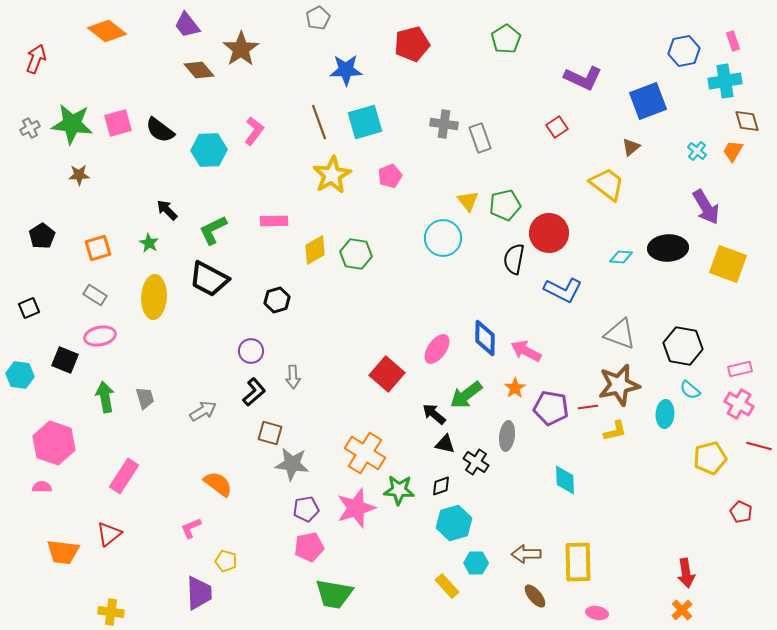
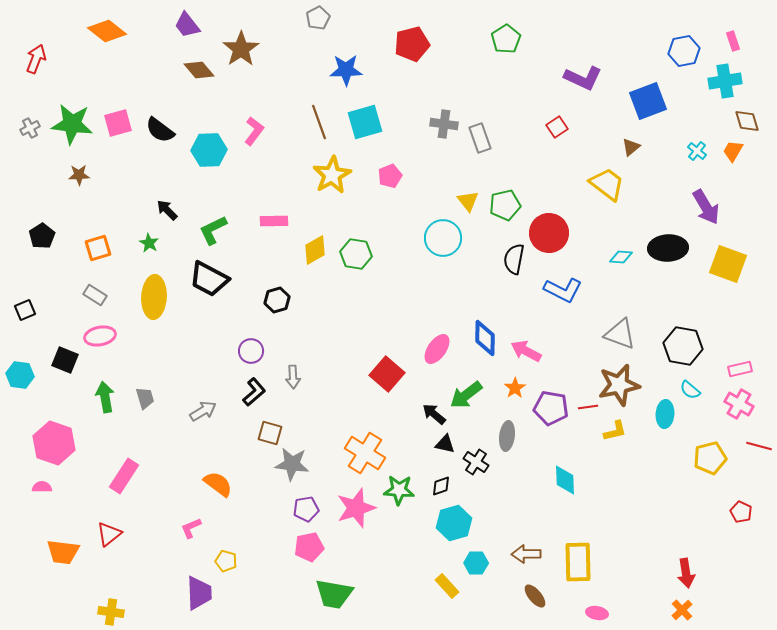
black square at (29, 308): moved 4 px left, 2 px down
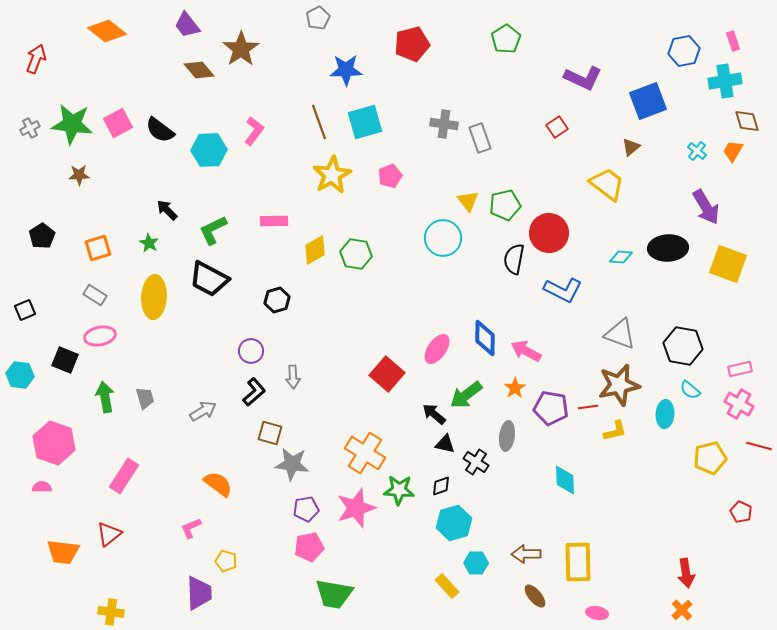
pink square at (118, 123): rotated 12 degrees counterclockwise
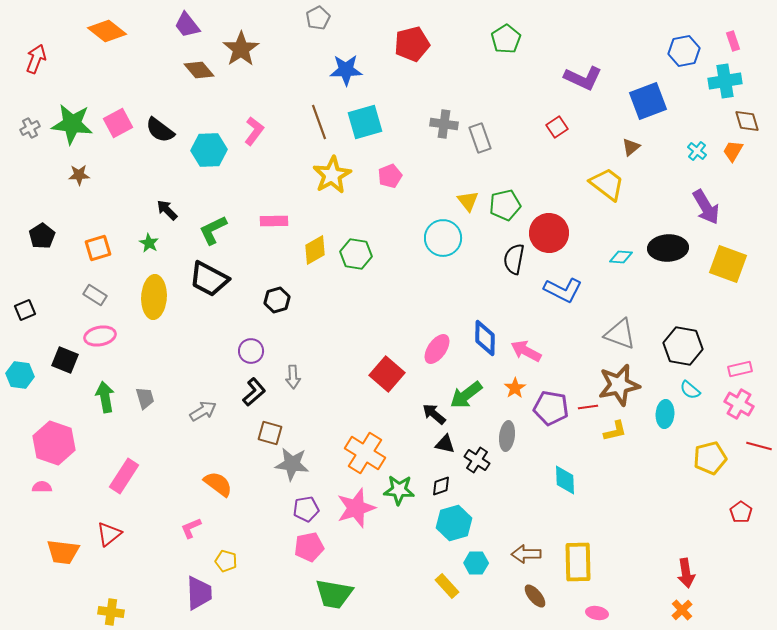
black cross at (476, 462): moved 1 px right, 2 px up
red pentagon at (741, 512): rotated 10 degrees clockwise
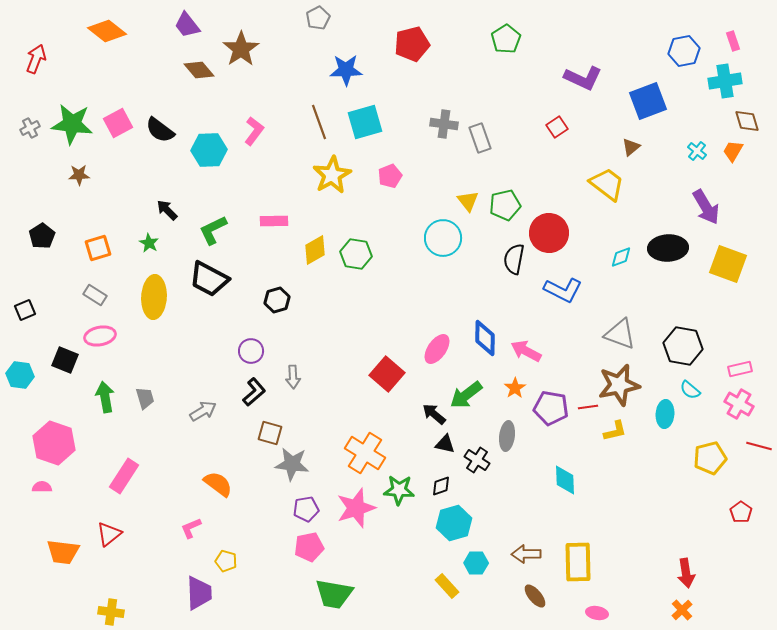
cyan diamond at (621, 257): rotated 25 degrees counterclockwise
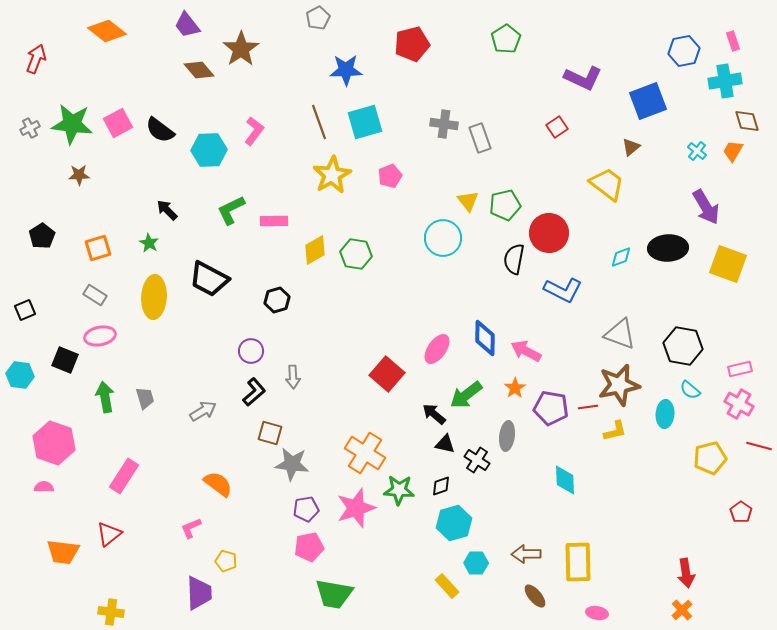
green L-shape at (213, 230): moved 18 px right, 20 px up
pink semicircle at (42, 487): moved 2 px right
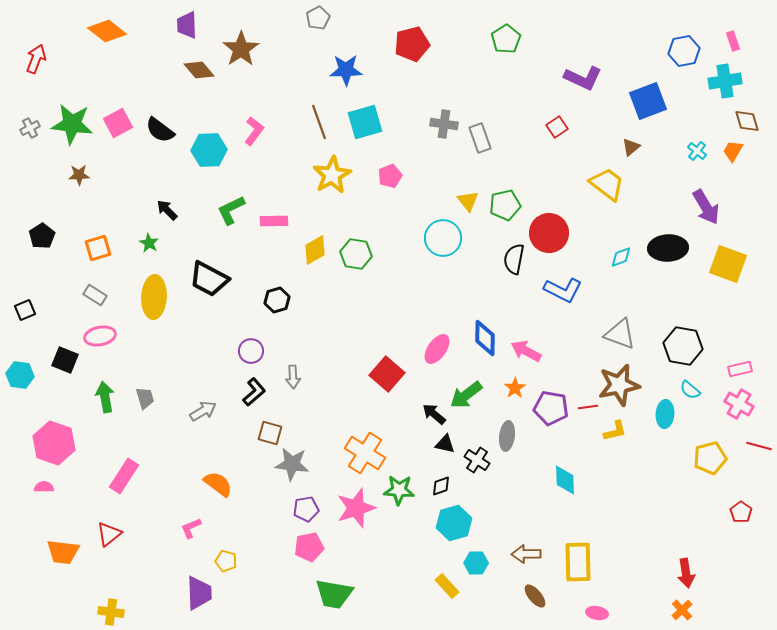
purple trapezoid at (187, 25): rotated 36 degrees clockwise
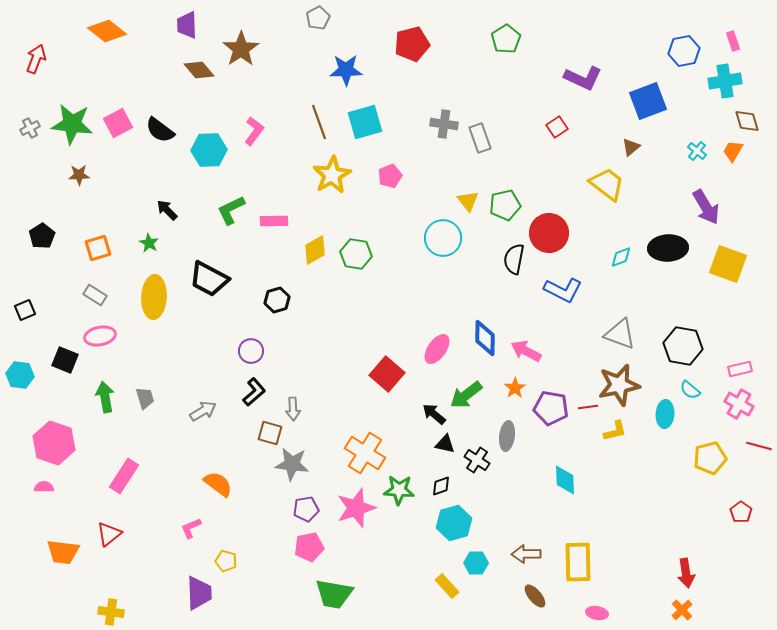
gray arrow at (293, 377): moved 32 px down
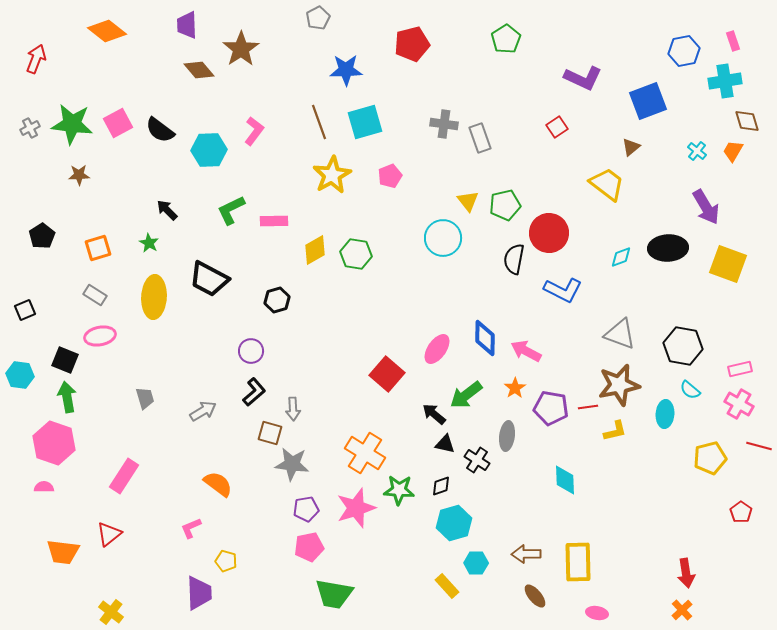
green arrow at (105, 397): moved 38 px left
yellow cross at (111, 612): rotated 30 degrees clockwise
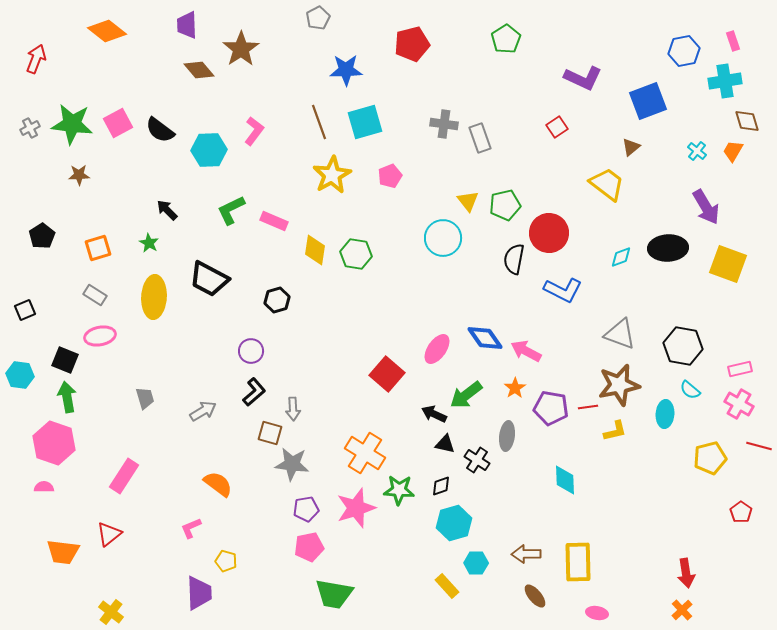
pink rectangle at (274, 221): rotated 24 degrees clockwise
yellow diamond at (315, 250): rotated 52 degrees counterclockwise
blue diamond at (485, 338): rotated 36 degrees counterclockwise
black arrow at (434, 414): rotated 15 degrees counterclockwise
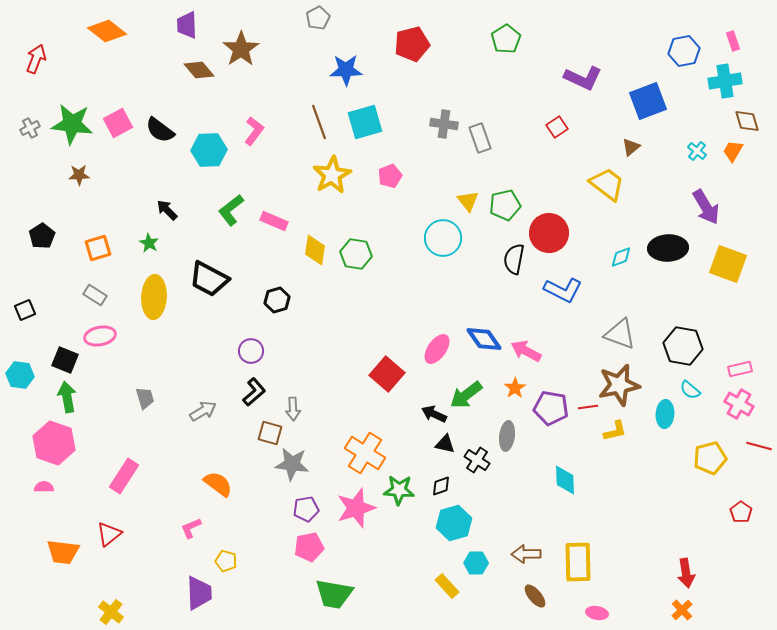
green L-shape at (231, 210): rotated 12 degrees counterclockwise
blue diamond at (485, 338): moved 1 px left, 1 px down
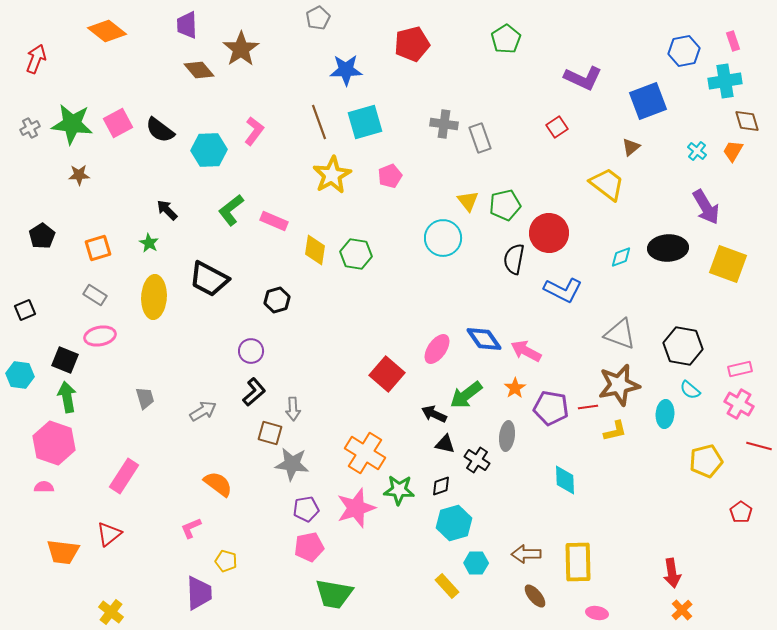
yellow pentagon at (710, 458): moved 4 px left, 3 px down
red arrow at (686, 573): moved 14 px left
